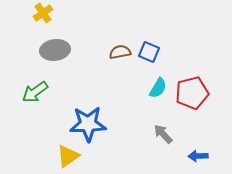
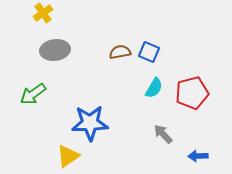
cyan semicircle: moved 4 px left
green arrow: moved 2 px left, 2 px down
blue star: moved 2 px right, 1 px up
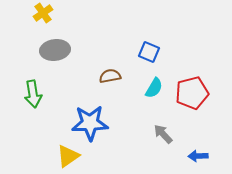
brown semicircle: moved 10 px left, 24 px down
green arrow: rotated 64 degrees counterclockwise
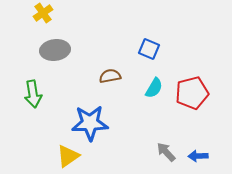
blue square: moved 3 px up
gray arrow: moved 3 px right, 18 px down
